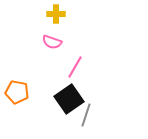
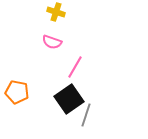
yellow cross: moved 2 px up; rotated 18 degrees clockwise
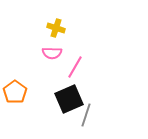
yellow cross: moved 16 px down
pink semicircle: moved 11 px down; rotated 18 degrees counterclockwise
orange pentagon: moved 2 px left; rotated 25 degrees clockwise
black square: rotated 12 degrees clockwise
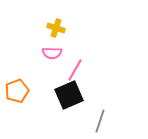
pink line: moved 3 px down
orange pentagon: moved 2 px right, 1 px up; rotated 15 degrees clockwise
black square: moved 4 px up
gray line: moved 14 px right, 6 px down
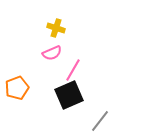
pink semicircle: rotated 24 degrees counterclockwise
pink line: moved 2 px left
orange pentagon: moved 3 px up
gray line: rotated 20 degrees clockwise
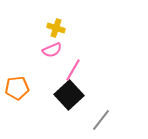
pink semicircle: moved 3 px up
orange pentagon: rotated 15 degrees clockwise
black square: rotated 20 degrees counterclockwise
gray line: moved 1 px right, 1 px up
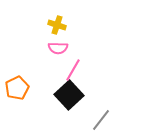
yellow cross: moved 1 px right, 3 px up
pink semicircle: moved 6 px right, 2 px up; rotated 24 degrees clockwise
orange pentagon: rotated 20 degrees counterclockwise
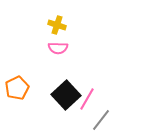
pink line: moved 14 px right, 29 px down
black square: moved 3 px left
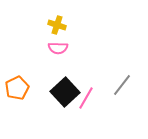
black square: moved 1 px left, 3 px up
pink line: moved 1 px left, 1 px up
gray line: moved 21 px right, 35 px up
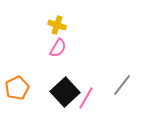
pink semicircle: rotated 60 degrees counterclockwise
